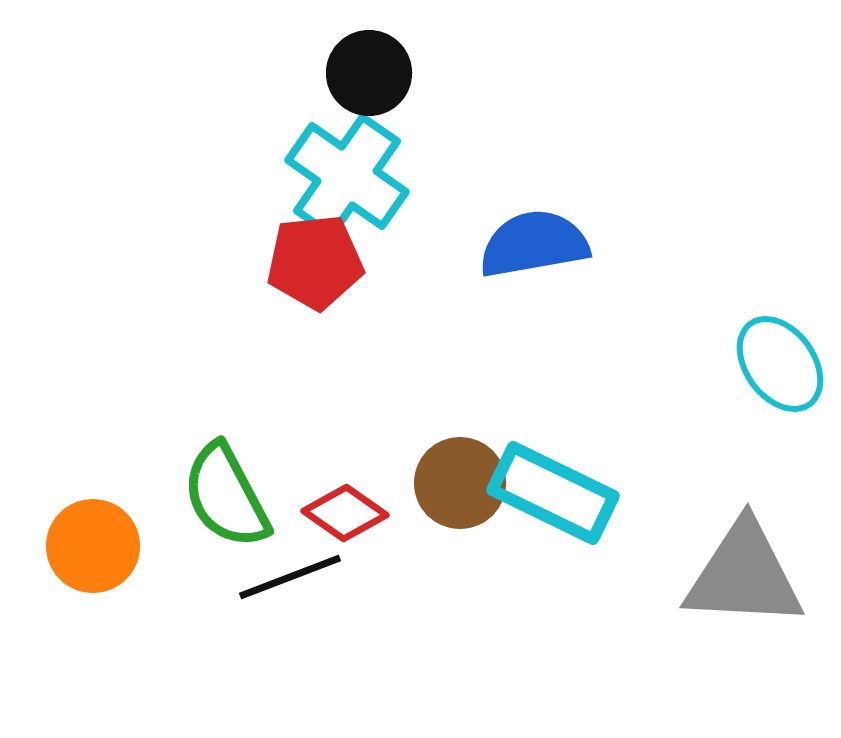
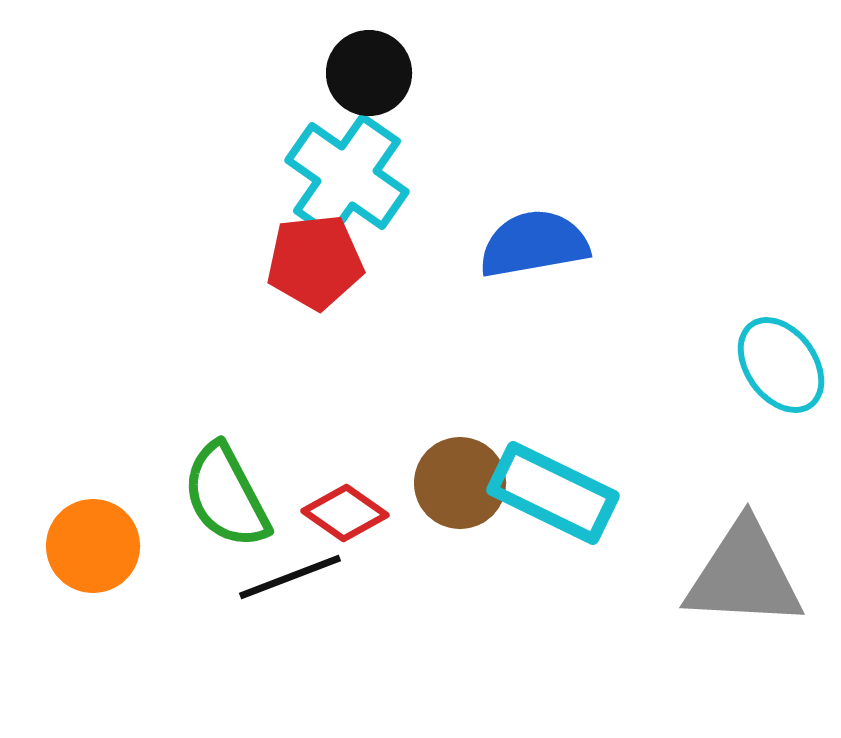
cyan ellipse: moved 1 px right, 1 px down
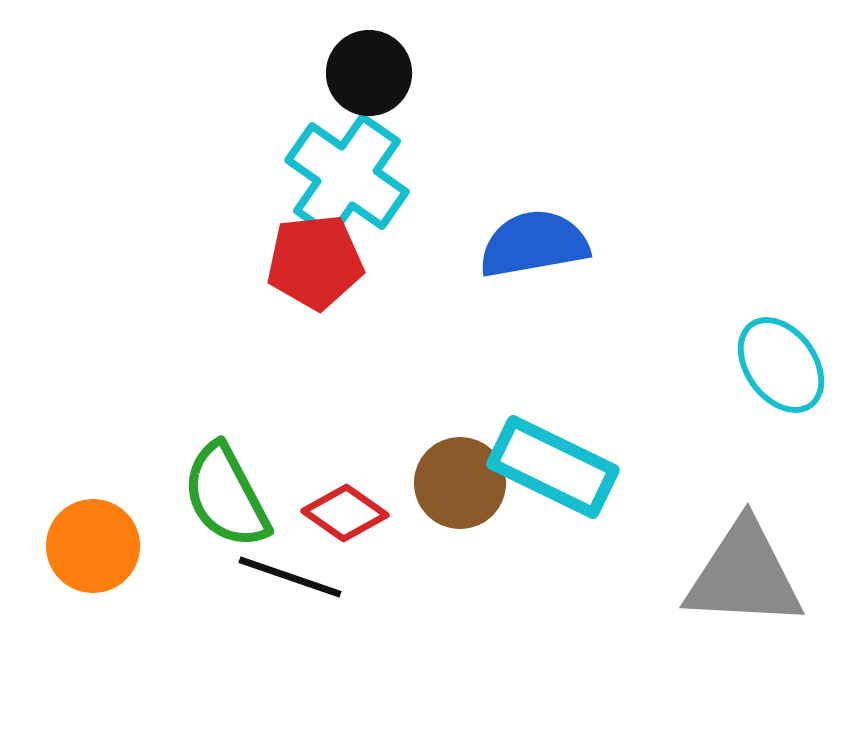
cyan rectangle: moved 26 px up
black line: rotated 40 degrees clockwise
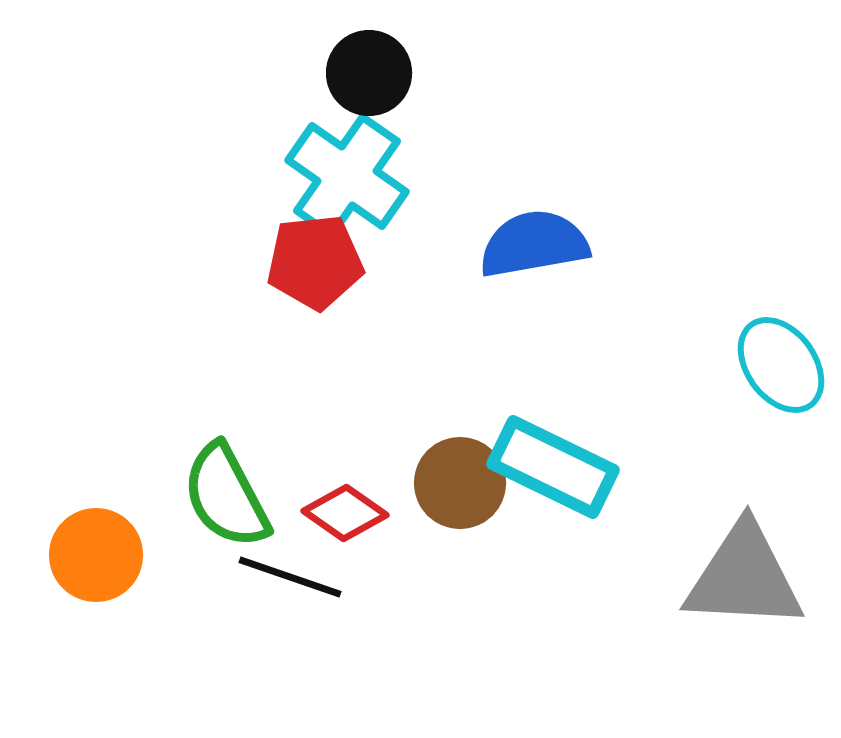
orange circle: moved 3 px right, 9 px down
gray triangle: moved 2 px down
